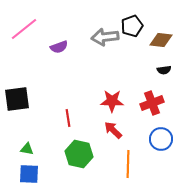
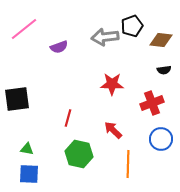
red star: moved 17 px up
red line: rotated 24 degrees clockwise
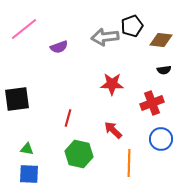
orange line: moved 1 px right, 1 px up
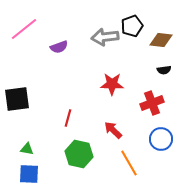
orange line: rotated 32 degrees counterclockwise
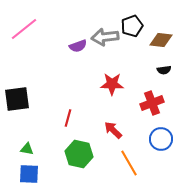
purple semicircle: moved 19 px right, 1 px up
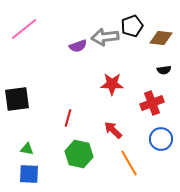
brown diamond: moved 2 px up
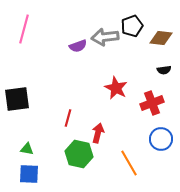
pink line: rotated 36 degrees counterclockwise
red star: moved 4 px right, 4 px down; rotated 25 degrees clockwise
red arrow: moved 15 px left, 3 px down; rotated 60 degrees clockwise
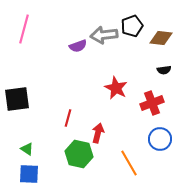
gray arrow: moved 1 px left, 2 px up
blue circle: moved 1 px left
green triangle: rotated 24 degrees clockwise
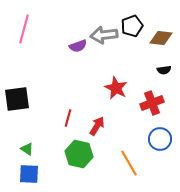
red arrow: moved 1 px left, 7 px up; rotated 18 degrees clockwise
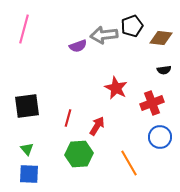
black square: moved 10 px right, 7 px down
blue circle: moved 2 px up
green triangle: rotated 16 degrees clockwise
green hexagon: rotated 16 degrees counterclockwise
